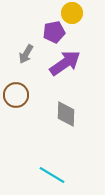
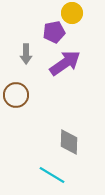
gray arrow: rotated 30 degrees counterclockwise
gray diamond: moved 3 px right, 28 px down
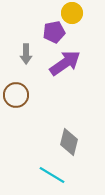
gray diamond: rotated 12 degrees clockwise
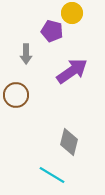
purple pentagon: moved 2 px left, 1 px up; rotated 25 degrees clockwise
purple arrow: moved 7 px right, 8 px down
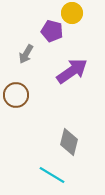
gray arrow: rotated 30 degrees clockwise
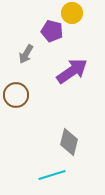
cyan line: rotated 48 degrees counterclockwise
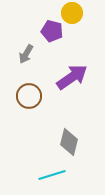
purple arrow: moved 6 px down
brown circle: moved 13 px right, 1 px down
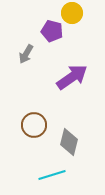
brown circle: moved 5 px right, 29 px down
